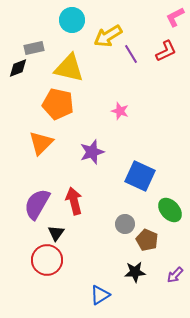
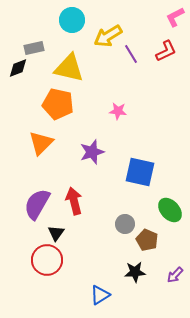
pink star: moved 2 px left; rotated 12 degrees counterclockwise
blue square: moved 4 px up; rotated 12 degrees counterclockwise
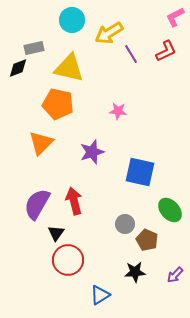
yellow arrow: moved 1 px right, 3 px up
red circle: moved 21 px right
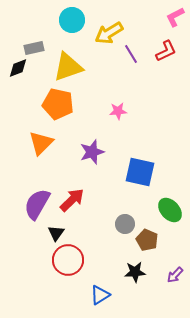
yellow triangle: moved 1 px left, 1 px up; rotated 32 degrees counterclockwise
pink star: rotated 12 degrees counterclockwise
red arrow: moved 2 px left, 1 px up; rotated 60 degrees clockwise
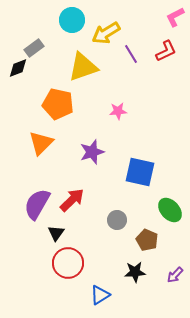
yellow arrow: moved 3 px left
gray rectangle: rotated 24 degrees counterclockwise
yellow triangle: moved 15 px right
gray circle: moved 8 px left, 4 px up
red circle: moved 3 px down
